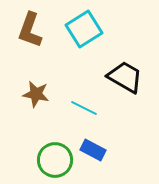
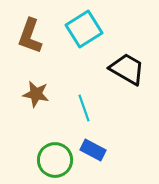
brown L-shape: moved 6 px down
black trapezoid: moved 2 px right, 8 px up
cyan line: rotated 44 degrees clockwise
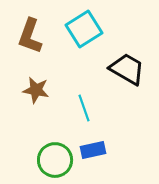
brown star: moved 4 px up
blue rectangle: rotated 40 degrees counterclockwise
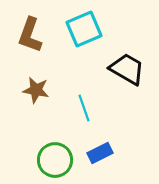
cyan square: rotated 9 degrees clockwise
brown L-shape: moved 1 px up
blue rectangle: moved 7 px right, 3 px down; rotated 15 degrees counterclockwise
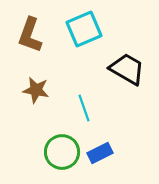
green circle: moved 7 px right, 8 px up
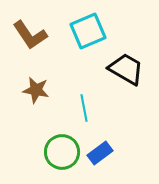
cyan square: moved 4 px right, 2 px down
brown L-shape: rotated 54 degrees counterclockwise
black trapezoid: moved 1 px left
cyan line: rotated 8 degrees clockwise
blue rectangle: rotated 10 degrees counterclockwise
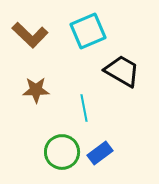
brown L-shape: rotated 12 degrees counterclockwise
black trapezoid: moved 4 px left, 2 px down
brown star: rotated 12 degrees counterclockwise
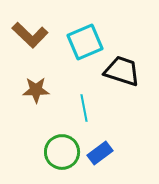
cyan square: moved 3 px left, 11 px down
black trapezoid: rotated 12 degrees counterclockwise
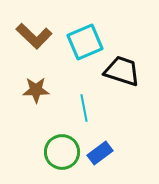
brown L-shape: moved 4 px right, 1 px down
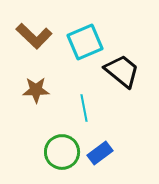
black trapezoid: rotated 21 degrees clockwise
